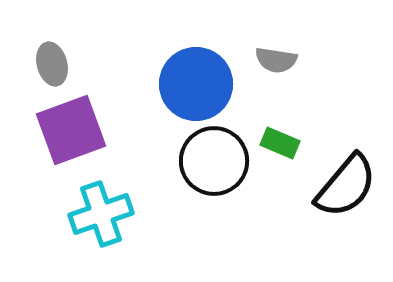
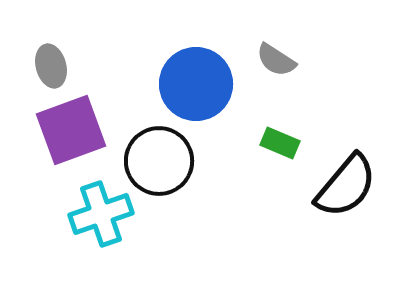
gray semicircle: rotated 24 degrees clockwise
gray ellipse: moved 1 px left, 2 px down
black circle: moved 55 px left
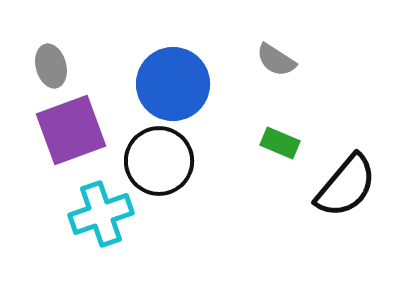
blue circle: moved 23 px left
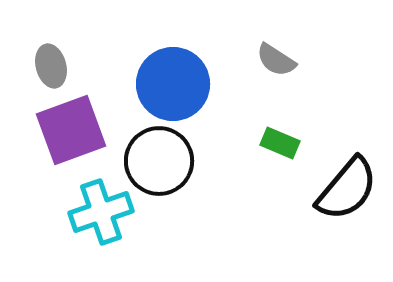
black semicircle: moved 1 px right, 3 px down
cyan cross: moved 2 px up
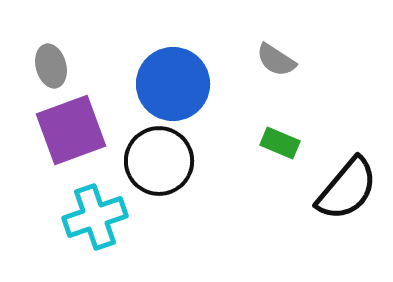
cyan cross: moved 6 px left, 5 px down
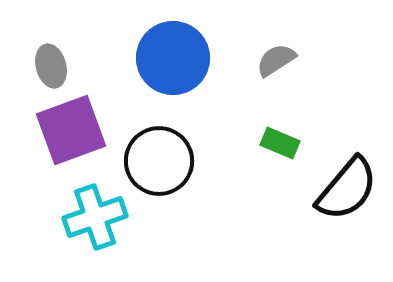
gray semicircle: rotated 114 degrees clockwise
blue circle: moved 26 px up
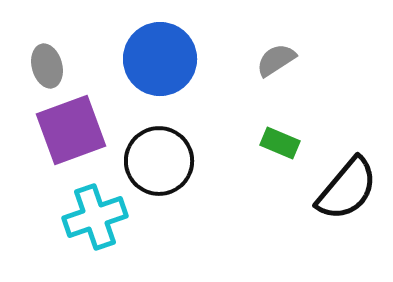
blue circle: moved 13 px left, 1 px down
gray ellipse: moved 4 px left
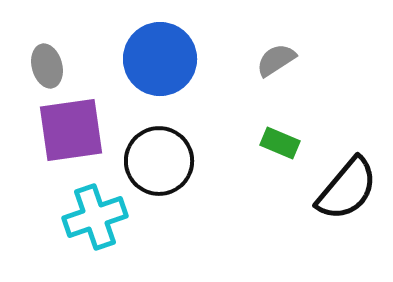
purple square: rotated 12 degrees clockwise
